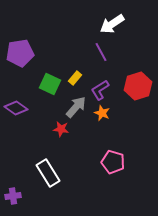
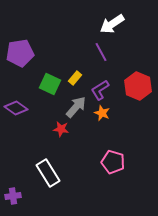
red hexagon: rotated 20 degrees counterclockwise
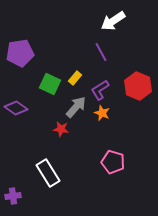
white arrow: moved 1 px right, 3 px up
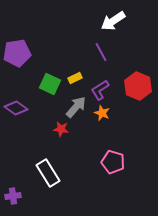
purple pentagon: moved 3 px left
yellow rectangle: rotated 24 degrees clockwise
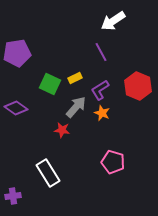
red star: moved 1 px right, 1 px down
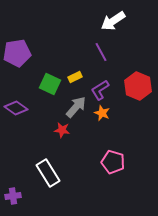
yellow rectangle: moved 1 px up
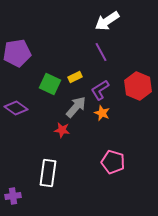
white arrow: moved 6 px left
white rectangle: rotated 40 degrees clockwise
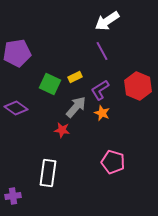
purple line: moved 1 px right, 1 px up
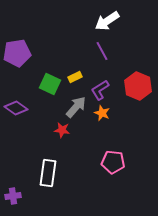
pink pentagon: rotated 10 degrees counterclockwise
